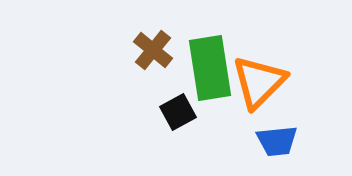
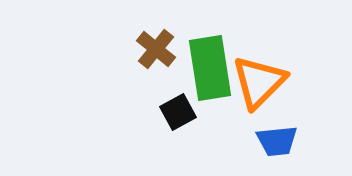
brown cross: moved 3 px right, 1 px up
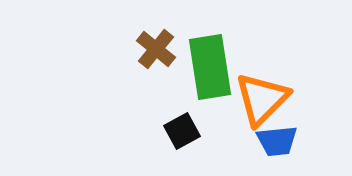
green rectangle: moved 1 px up
orange triangle: moved 3 px right, 17 px down
black square: moved 4 px right, 19 px down
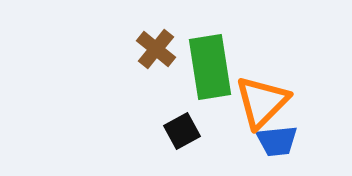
orange triangle: moved 3 px down
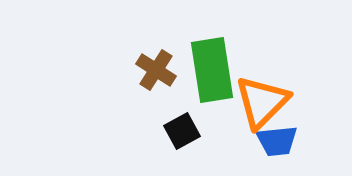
brown cross: moved 21 px down; rotated 6 degrees counterclockwise
green rectangle: moved 2 px right, 3 px down
